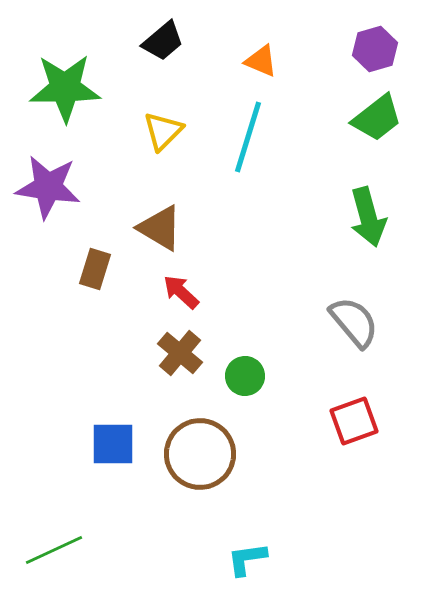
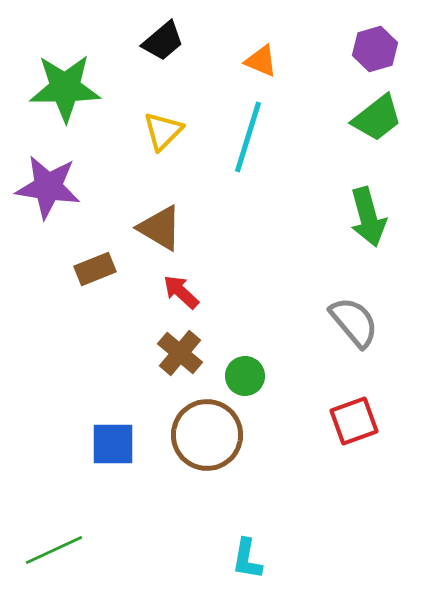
brown rectangle: rotated 51 degrees clockwise
brown circle: moved 7 px right, 19 px up
cyan L-shape: rotated 72 degrees counterclockwise
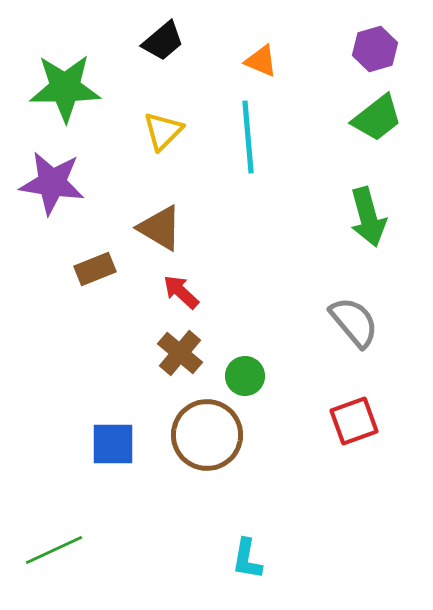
cyan line: rotated 22 degrees counterclockwise
purple star: moved 4 px right, 4 px up
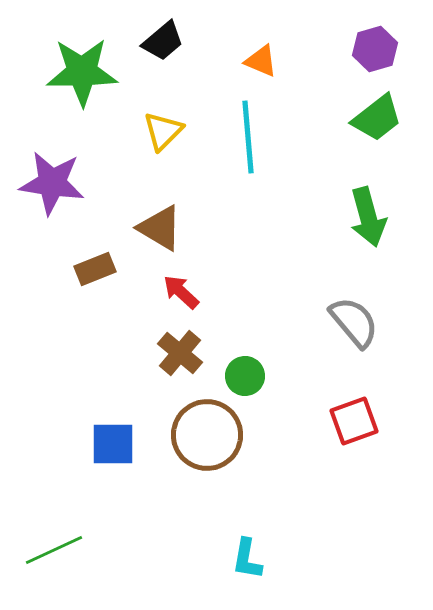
green star: moved 17 px right, 16 px up
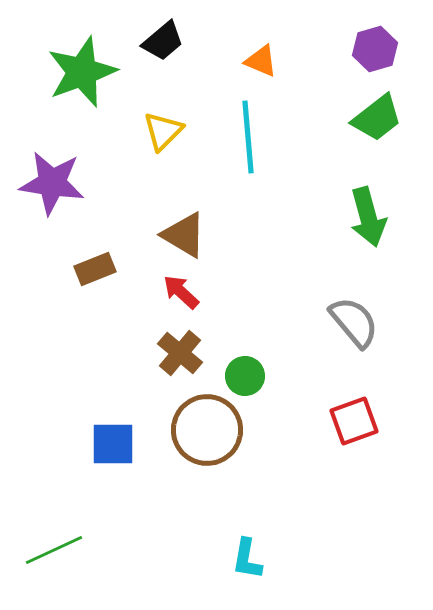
green star: rotated 20 degrees counterclockwise
brown triangle: moved 24 px right, 7 px down
brown circle: moved 5 px up
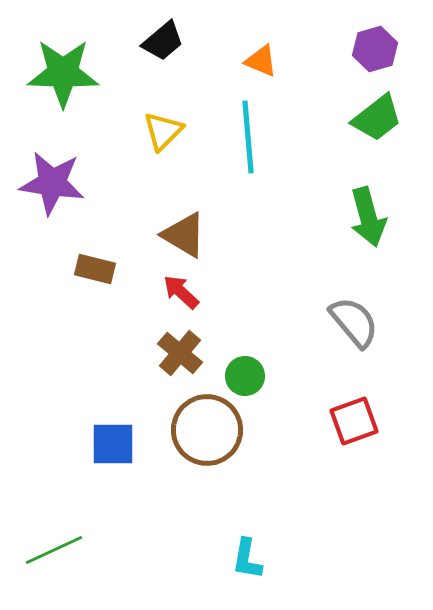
green star: moved 19 px left, 1 px down; rotated 22 degrees clockwise
brown rectangle: rotated 36 degrees clockwise
